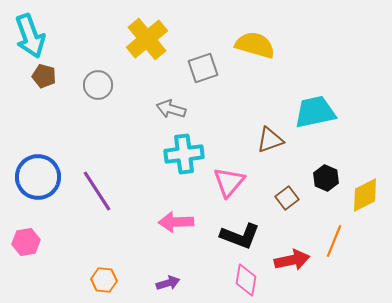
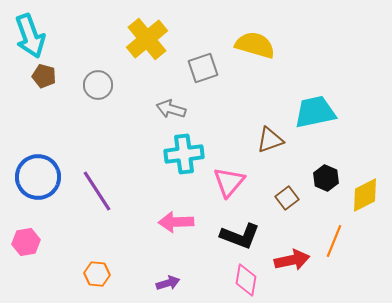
orange hexagon: moved 7 px left, 6 px up
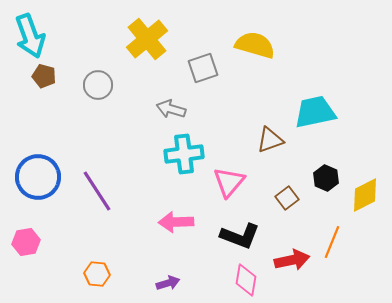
orange line: moved 2 px left, 1 px down
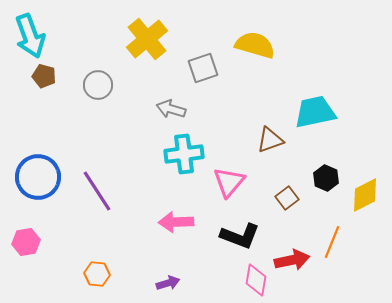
pink diamond: moved 10 px right
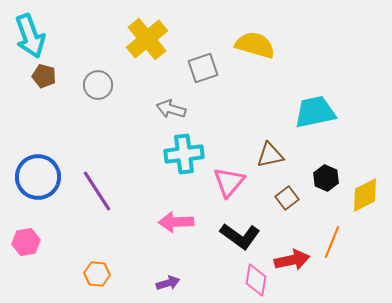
brown triangle: moved 15 px down; rotated 8 degrees clockwise
black L-shape: rotated 15 degrees clockwise
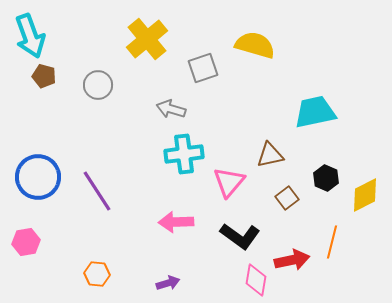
orange line: rotated 8 degrees counterclockwise
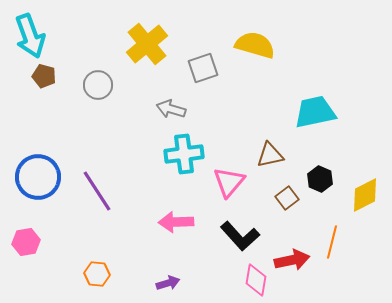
yellow cross: moved 5 px down
black hexagon: moved 6 px left, 1 px down
black L-shape: rotated 12 degrees clockwise
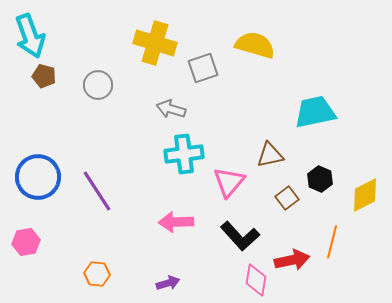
yellow cross: moved 8 px right, 1 px up; rotated 33 degrees counterclockwise
